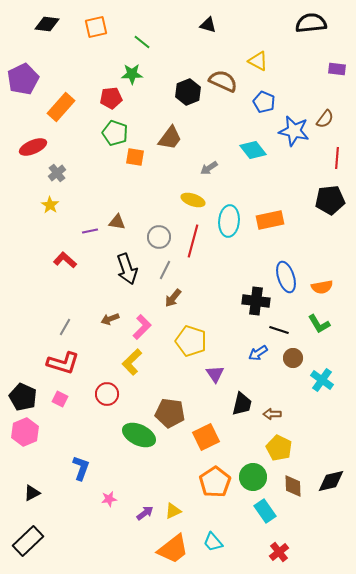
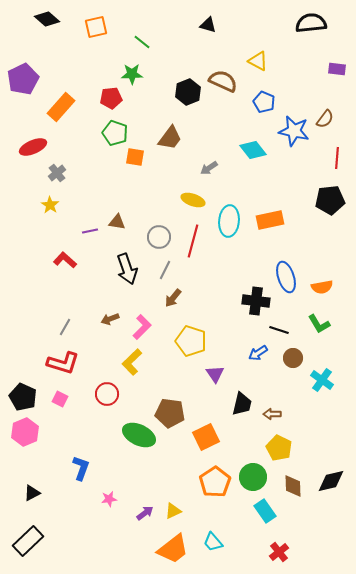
black diamond at (47, 24): moved 5 px up; rotated 35 degrees clockwise
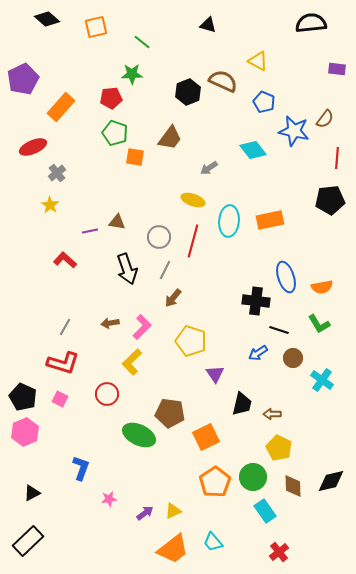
brown arrow at (110, 319): moved 4 px down; rotated 12 degrees clockwise
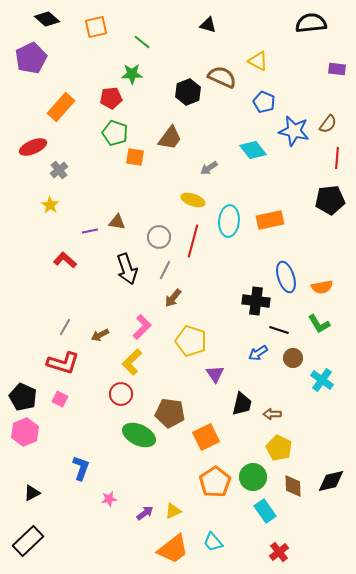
purple pentagon at (23, 79): moved 8 px right, 21 px up
brown semicircle at (223, 81): moved 1 px left, 4 px up
brown semicircle at (325, 119): moved 3 px right, 5 px down
gray cross at (57, 173): moved 2 px right, 3 px up
brown arrow at (110, 323): moved 10 px left, 12 px down; rotated 18 degrees counterclockwise
red circle at (107, 394): moved 14 px right
